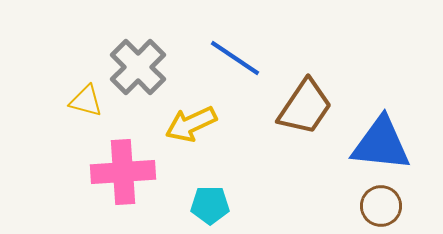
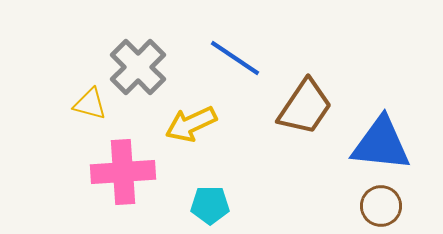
yellow triangle: moved 4 px right, 3 px down
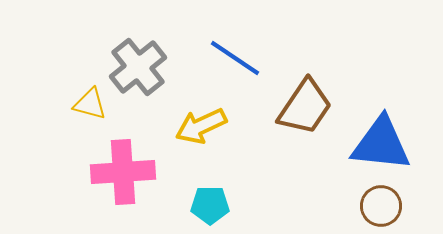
gray cross: rotated 6 degrees clockwise
yellow arrow: moved 10 px right, 2 px down
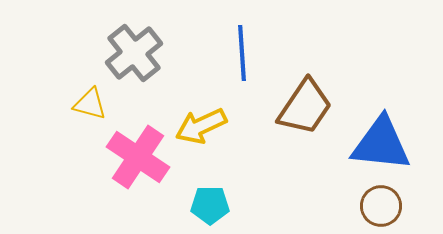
blue line: moved 7 px right, 5 px up; rotated 52 degrees clockwise
gray cross: moved 4 px left, 14 px up
pink cross: moved 15 px right, 15 px up; rotated 38 degrees clockwise
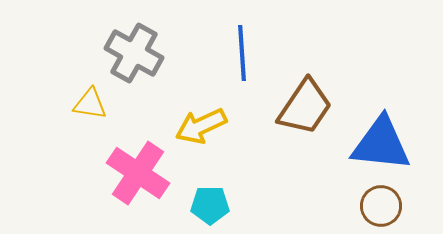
gray cross: rotated 22 degrees counterclockwise
yellow triangle: rotated 6 degrees counterclockwise
pink cross: moved 16 px down
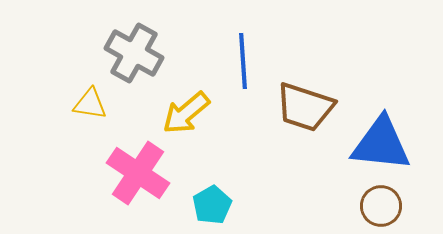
blue line: moved 1 px right, 8 px down
brown trapezoid: rotated 74 degrees clockwise
yellow arrow: moved 15 px left, 13 px up; rotated 15 degrees counterclockwise
cyan pentagon: moved 2 px right; rotated 30 degrees counterclockwise
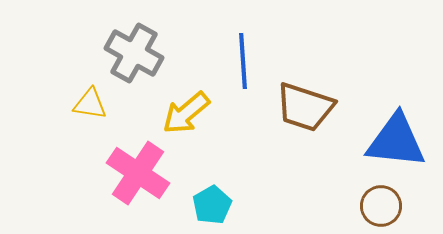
blue triangle: moved 15 px right, 3 px up
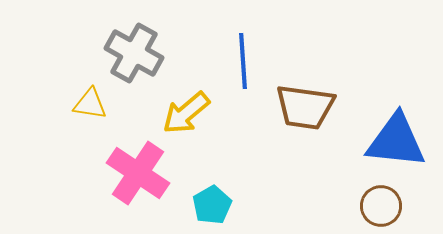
brown trapezoid: rotated 10 degrees counterclockwise
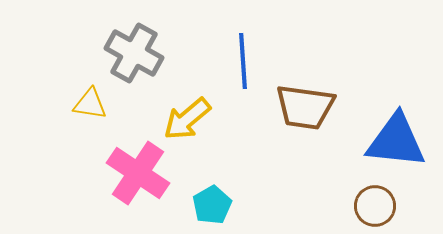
yellow arrow: moved 1 px right, 6 px down
brown circle: moved 6 px left
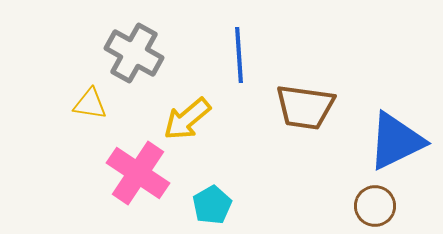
blue line: moved 4 px left, 6 px up
blue triangle: rotated 32 degrees counterclockwise
